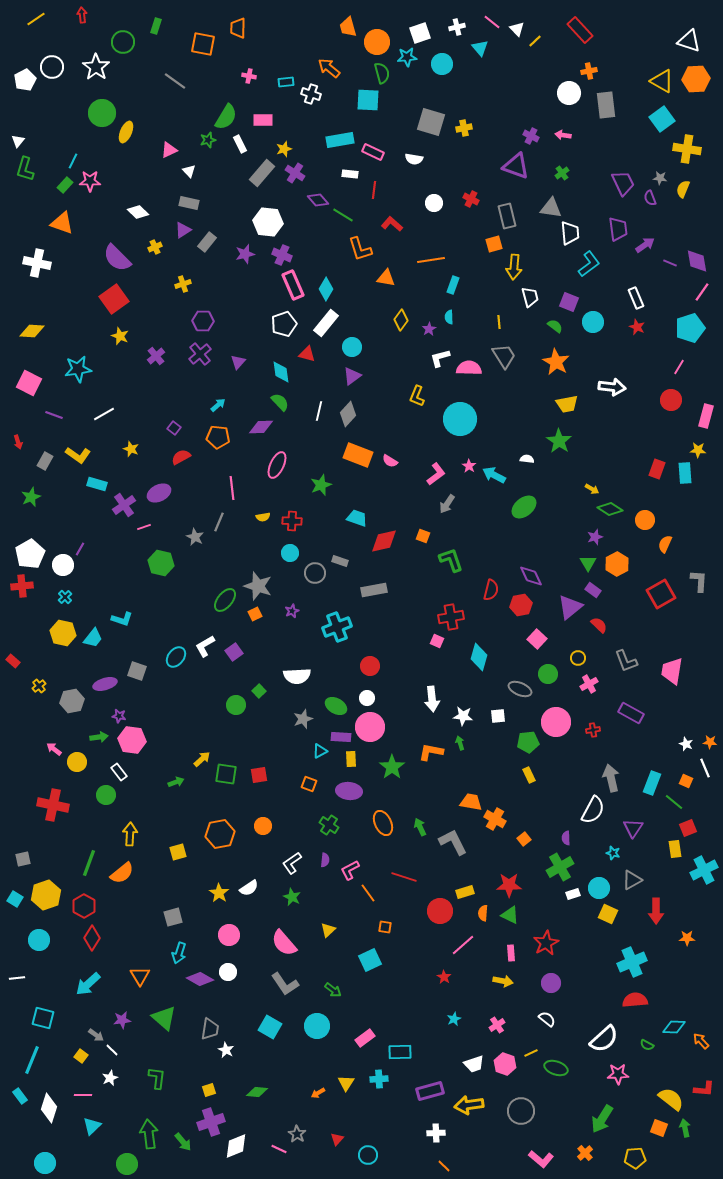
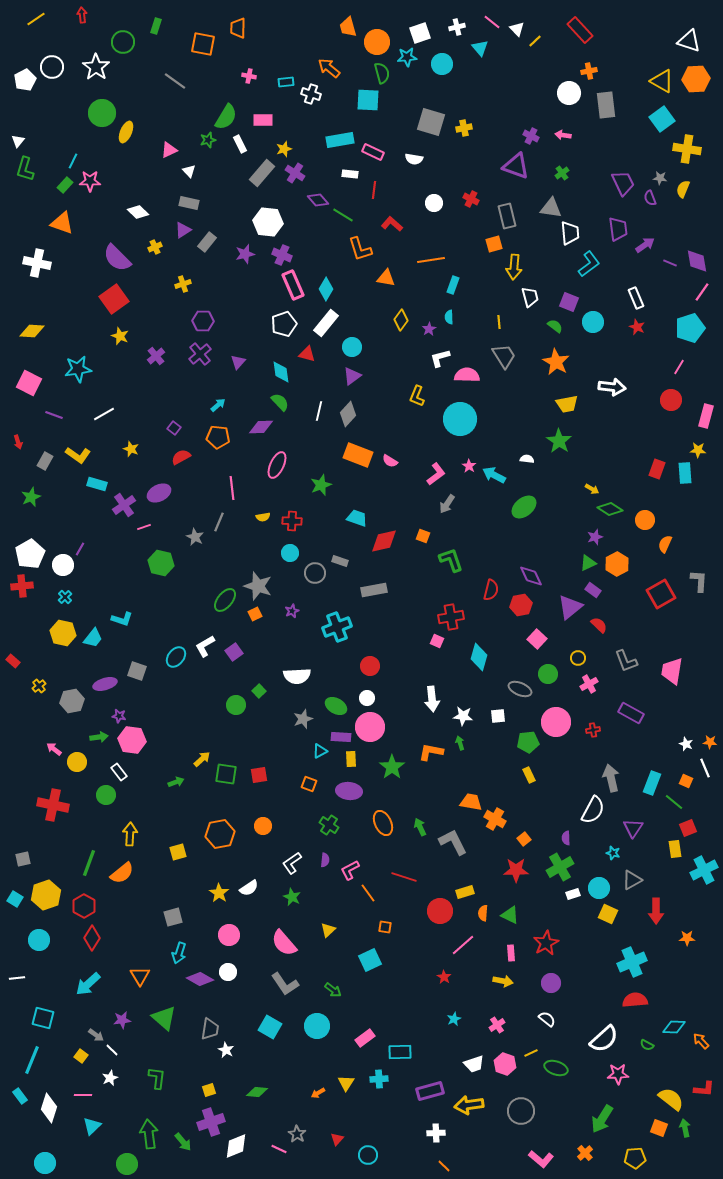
pink semicircle at (469, 368): moved 2 px left, 7 px down
green triangle at (588, 563): rotated 36 degrees clockwise
red star at (509, 885): moved 7 px right, 15 px up
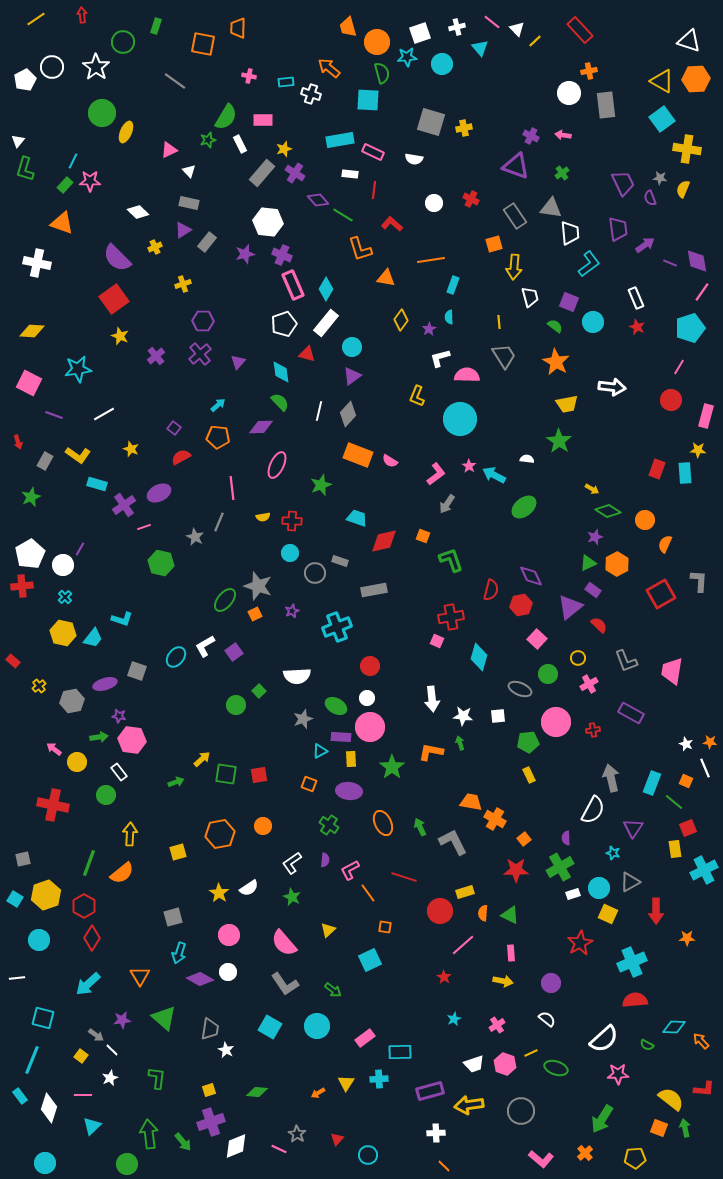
gray rectangle at (507, 216): moved 8 px right; rotated 20 degrees counterclockwise
green diamond at (610, 509): moved 2 px left, 2 px down
gray triangle at (632, 880): moved 2 px left, 2 px down
red star at (546, 943): moved 34 px right
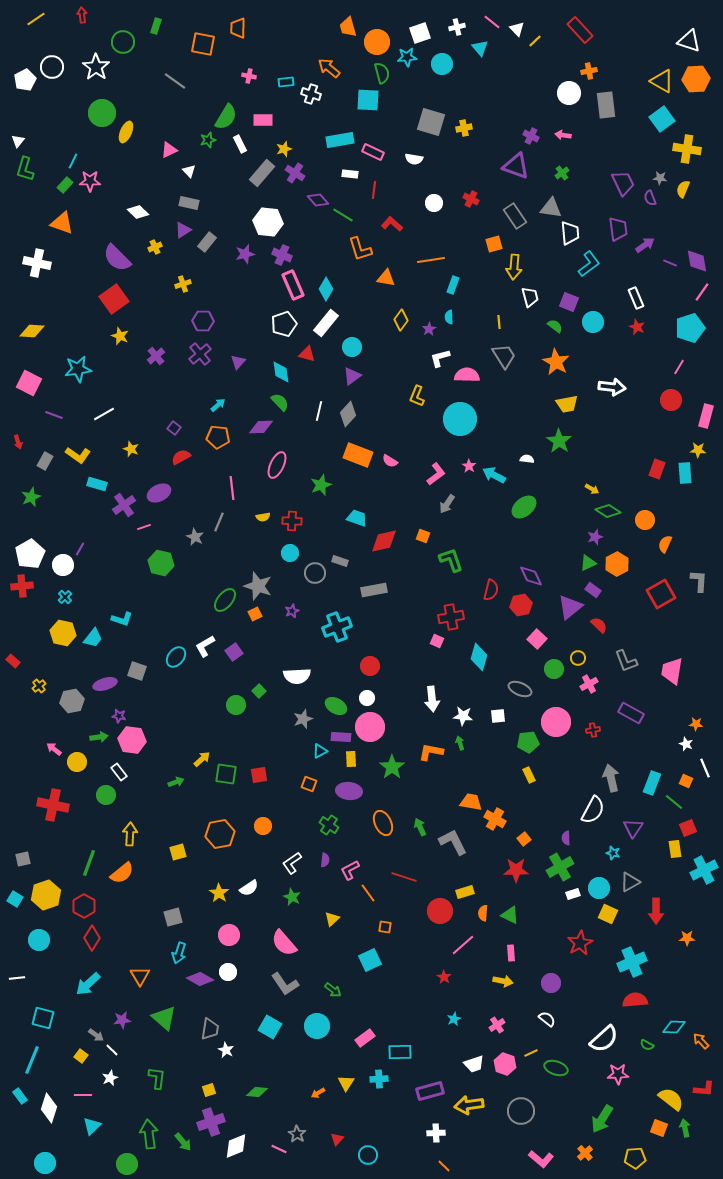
green circle at (548, 674): moved 6 px right, 5 px up
orange star at (710, 742): moved 14 px left, 18 px up
yellow triangle at (328, 930): moved 4 px right, 11 px up
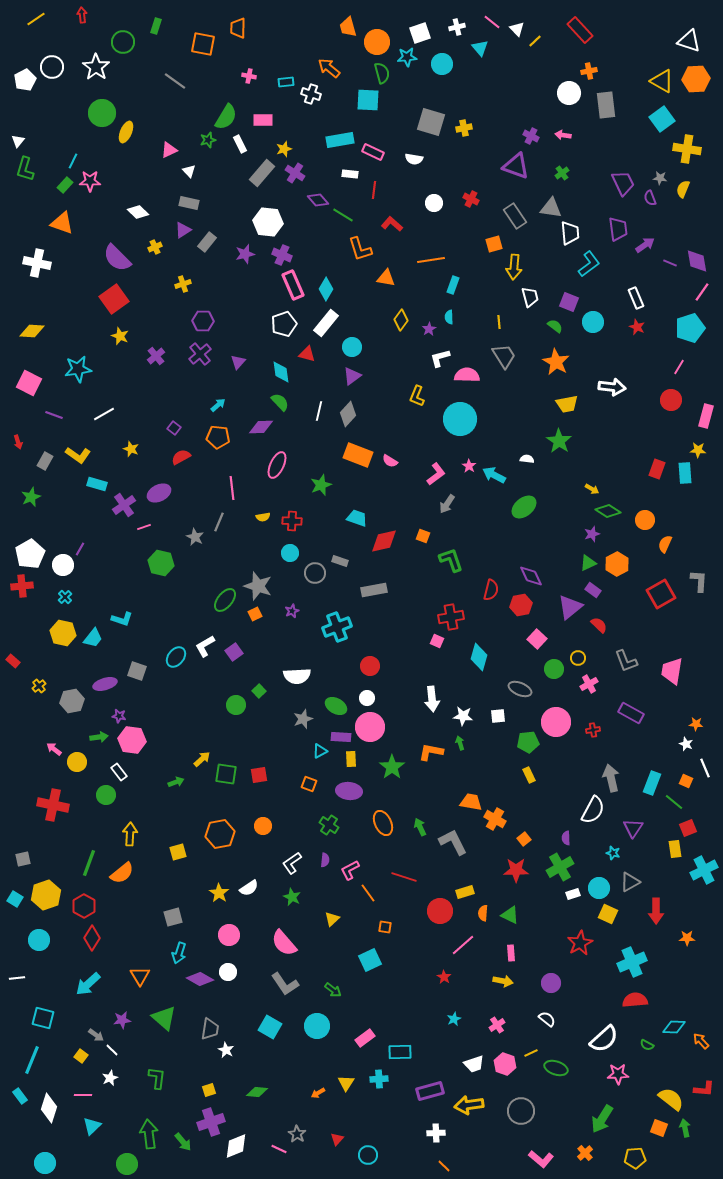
purple star at (595, 537): moved 3 px left, 3 px up
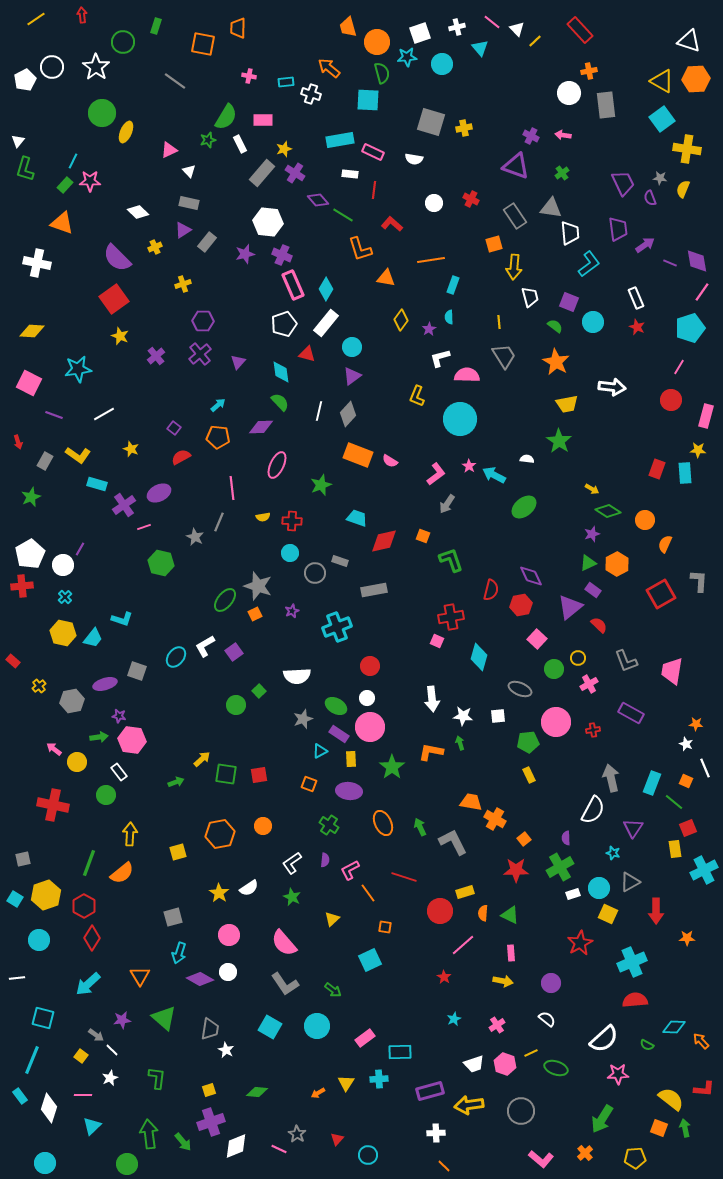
purple rectangle at (341, 737): moved 2 px left, 3 px up; rotated 30 degrees clockwise
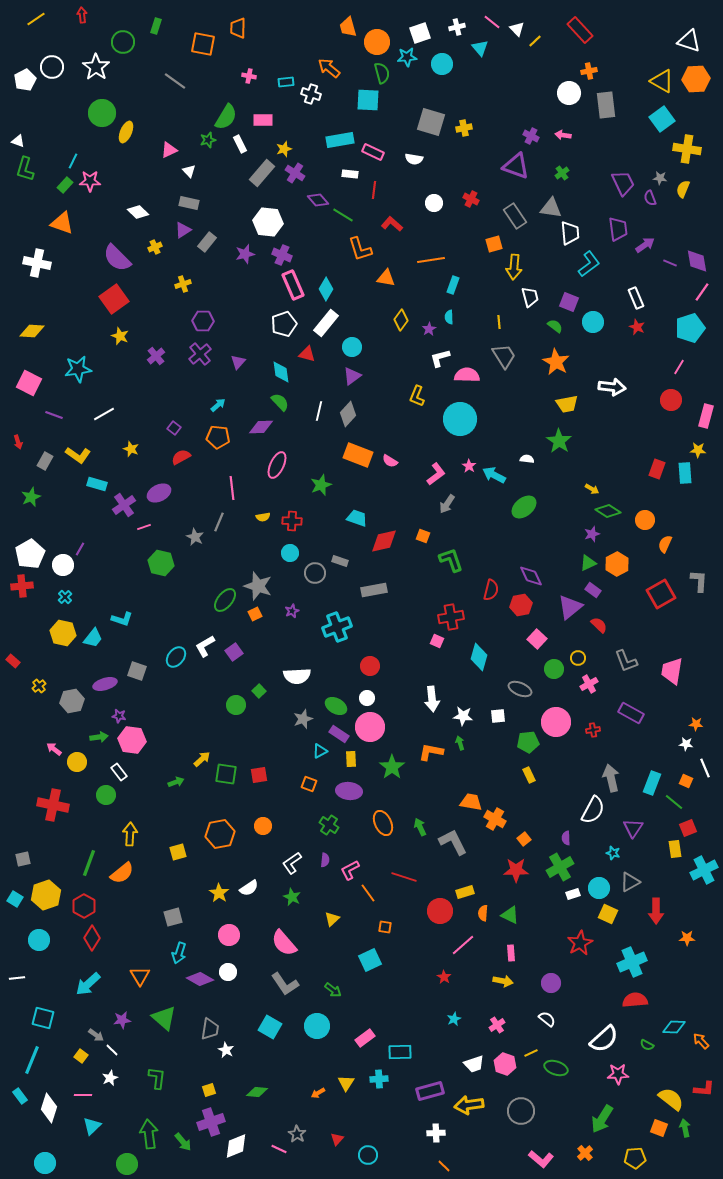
white triangle at (18, 141): rotated 48 degrees counterclockwise
white star at (686, 744): rotated 16 degrees counterclockwise
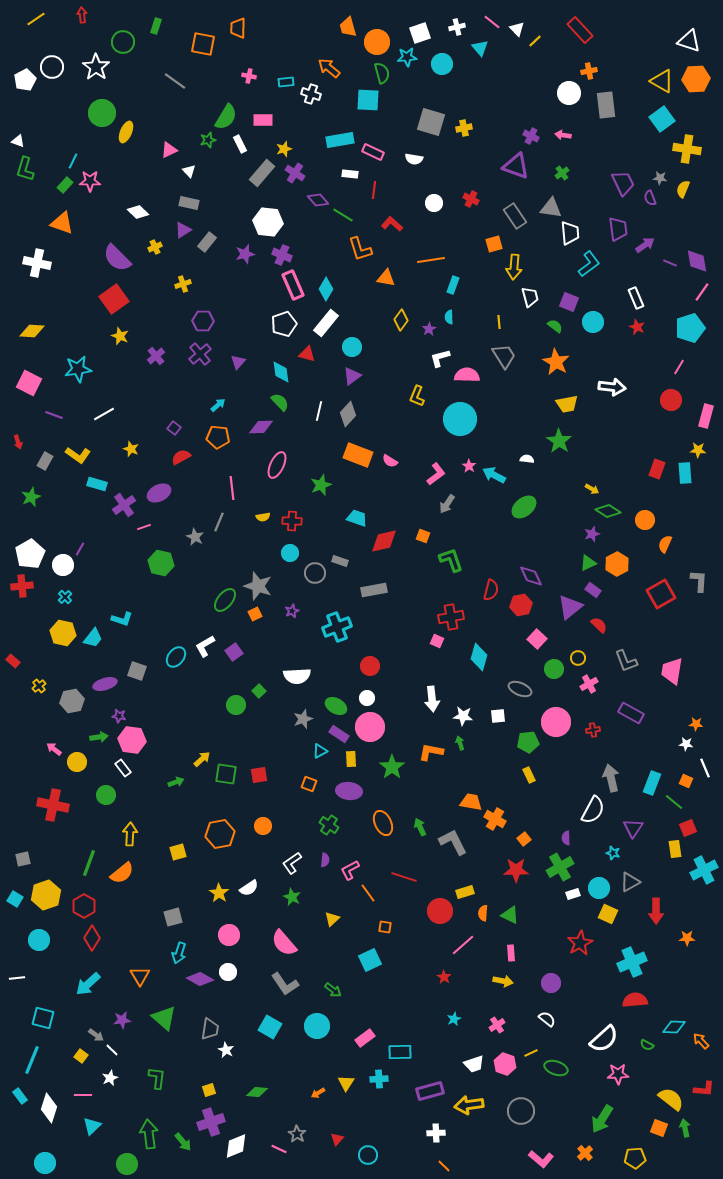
white rectangle at (119, 772): moved 4 px right, 4 px up
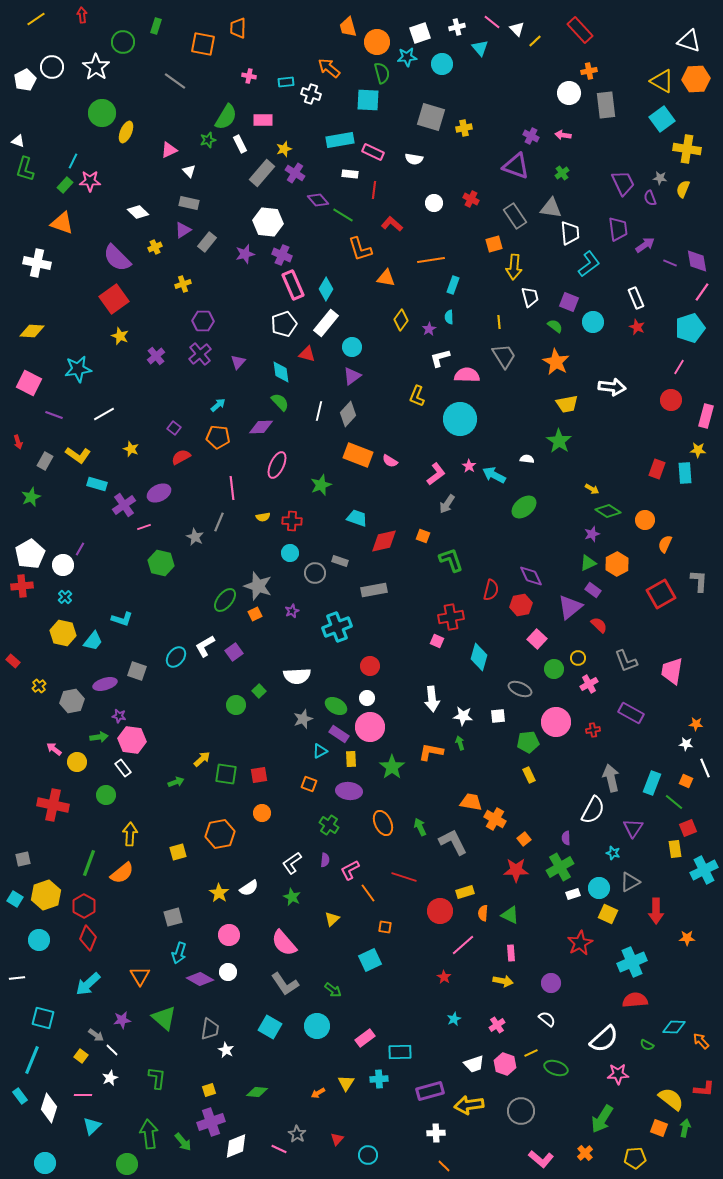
gray square at (431, 122): moved 5 px up
cyan trapezoid at (93, 638): moved 3 px down
orange circle at (263, 826): moved 1 px left, 13 px up
red diamond at (92, 938): moved 4 px left; rotated 10 degrees counterclockwise
green arrow at (685, 1128): rotated 24 degrees clockwise
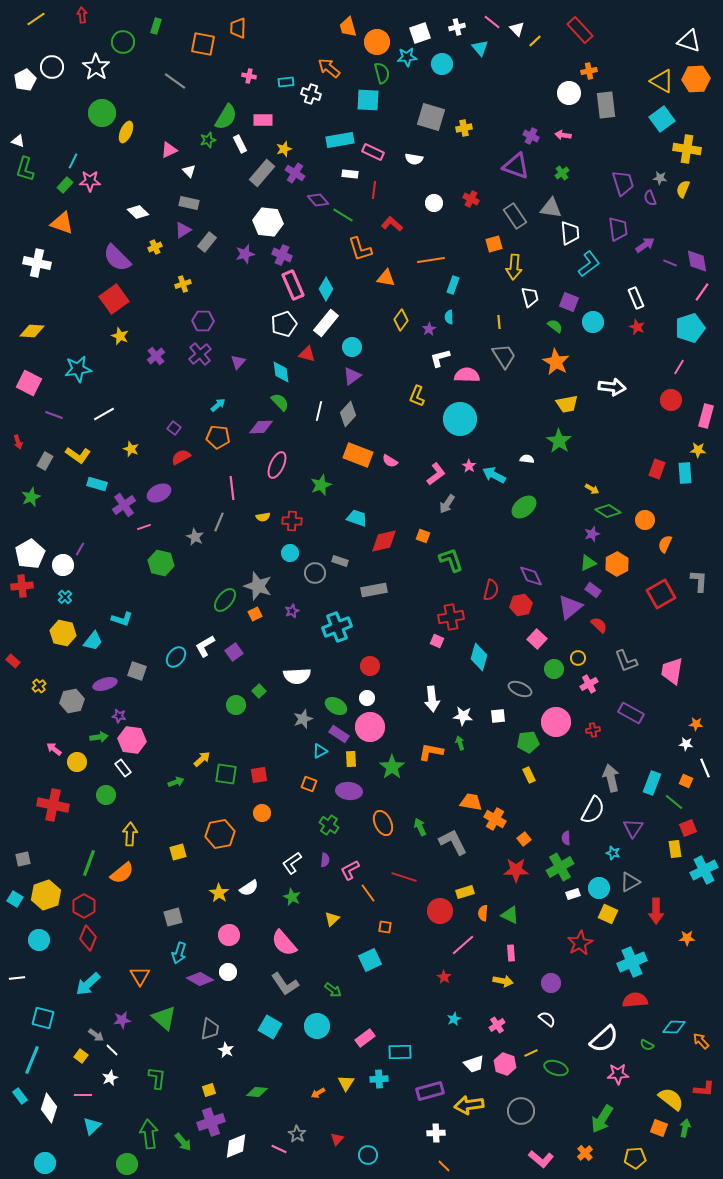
purple trapezoid at (623, 183): rotated 8 degrees clockwise
